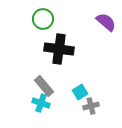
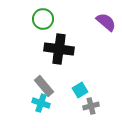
cyan square: moved 2 px up
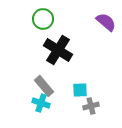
black cross: moved 1 px left, 1 px down; rotated 24 degrees clockwise
cyan square: rotated 28 degrees clockwise
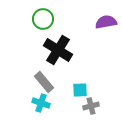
purple semicircle: rotated 50 degrees counterclockwise
gray rectangle: moved 4 px up
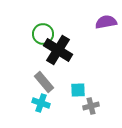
green circle: moved 15 px down
cyan square: moved 2 px left
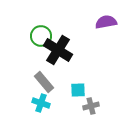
green circle: moved 2 px left, 2 px down
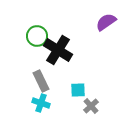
purple semicircle: rotated 25 degrees counterclockwise
green circle: moved 4 px left
gray rectangle: moved 3 px left, 1 px up; rotated 15 degrees clockwise
gray cross: rotated 28 degrees counterclockwise
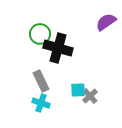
green circle: moved 3 px right, 2 px up
black cross: moved 2 px up; rotated 16 degrees counterclockwise
gray cross: moved 1 px left, 10 px up
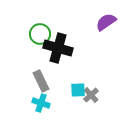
gray cross: moved 1 px right, 1 px up
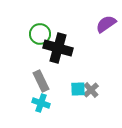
purple semicircle: moved 2 px down
cyan square: moved 1 px up
gray cross: moved 5 px up
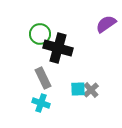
gray rectangle: moved 2 px right, 3 px up
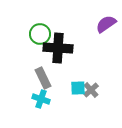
black cross: rotated 12 degrees counterclockwise
cyan square: moved 1 px up
cyan cross: moved 4 px up
